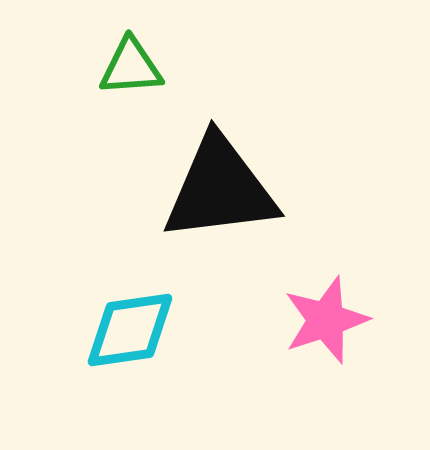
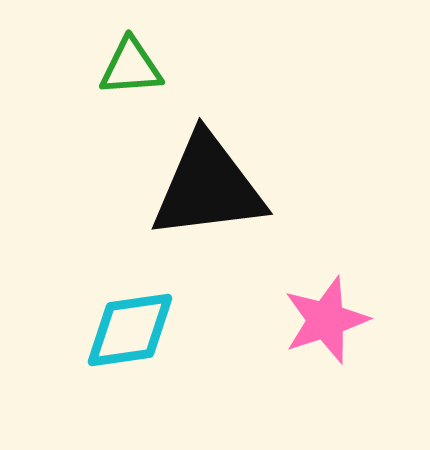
black triangle: moved 12 px left, 2 px up
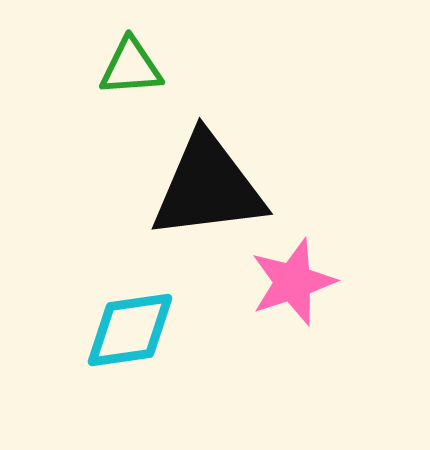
pink star: moved 33 px left, 38 px up
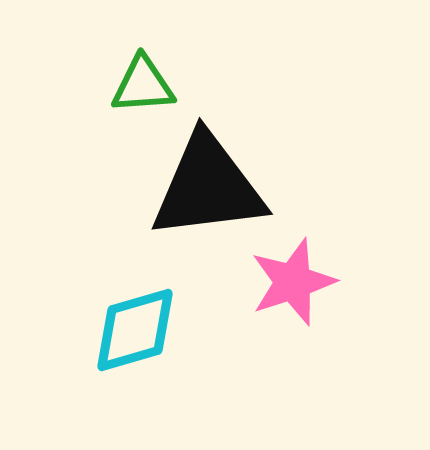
green triangle: moved 12 px right, 18 px down
cyan diamond: moved 5 px right; rotated 8 degrees counterclockwise
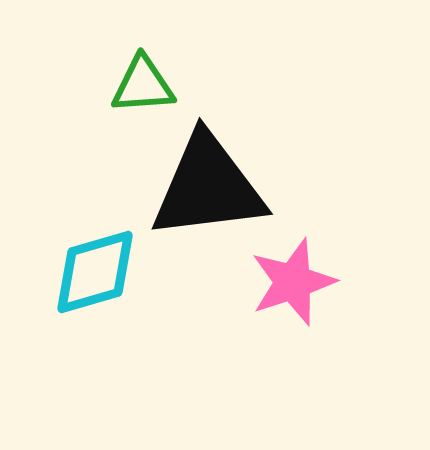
cyan diamond: moved 40 px left, 58 px up
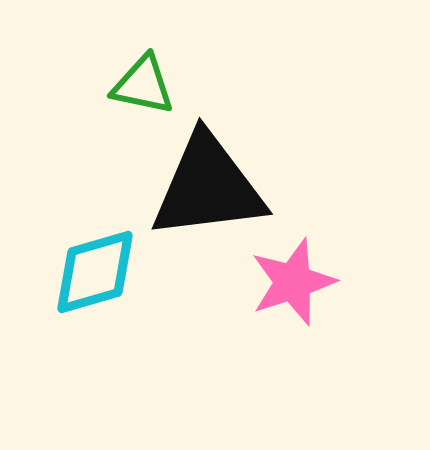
green triangle: rotated 16 degrees clockwise
